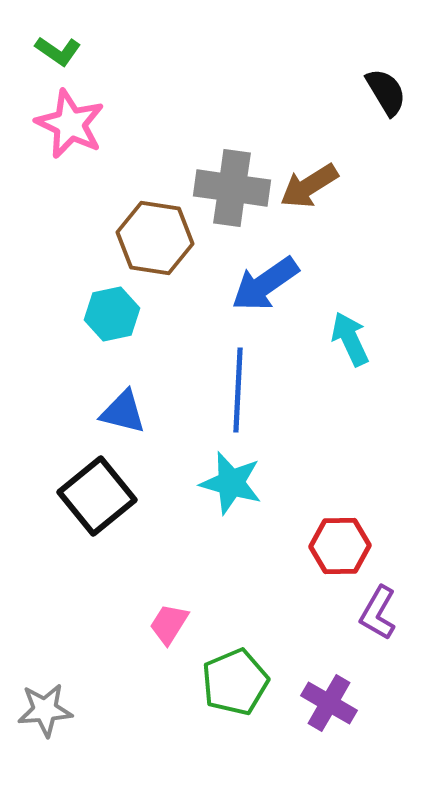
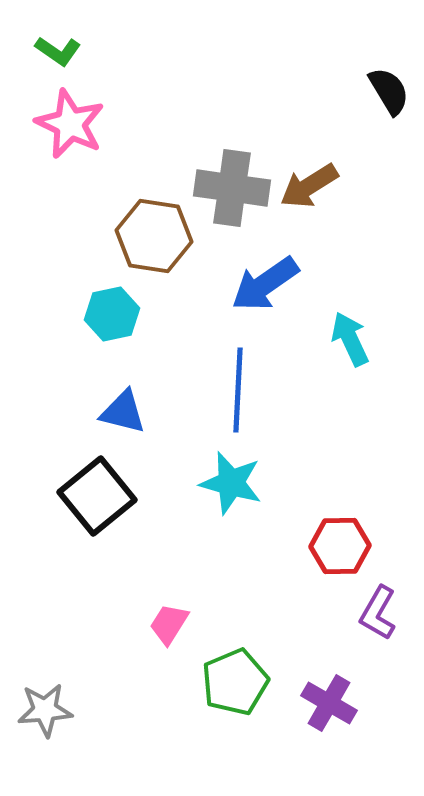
black semicircle: moved 3 px right, 1 px up
brown hexagon: moved 1 px left, 2 px up
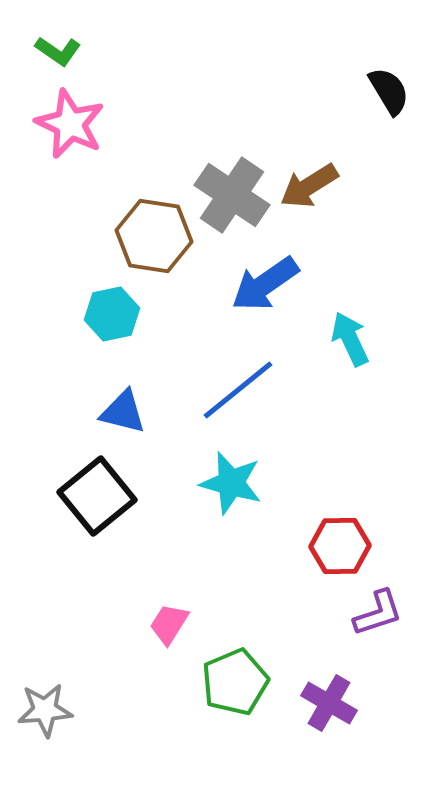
gray cross: moved 7 px down; rotated 26 degrees clockwise
blue line: rotated 48 degrees clockwise
purple L-shape: rotated 138 degrees counterclockwise
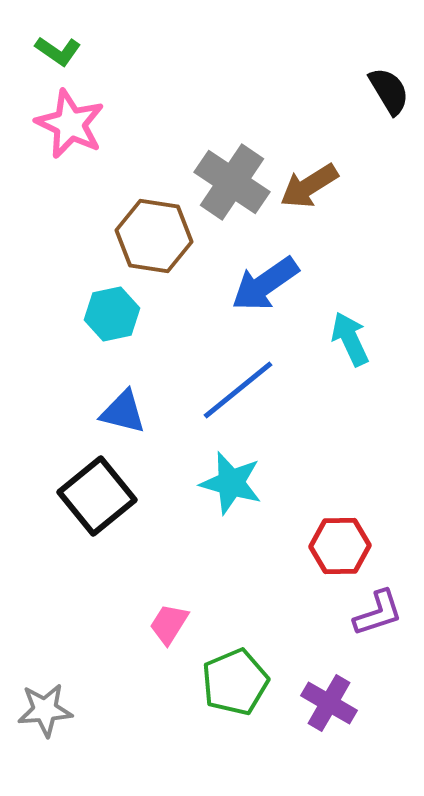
gray cross: moved 13 px up
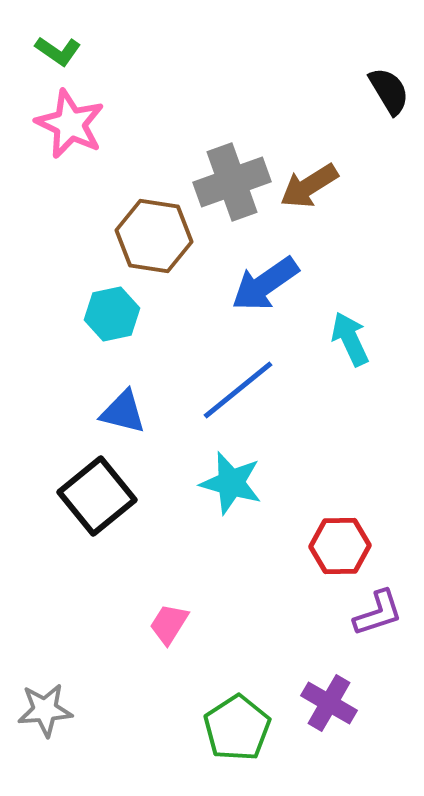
gray cross: rotated 36 degrees clockwise
green pentagon: moved 2 px right, 46 px down; rotated 10 degrees counterclockwise
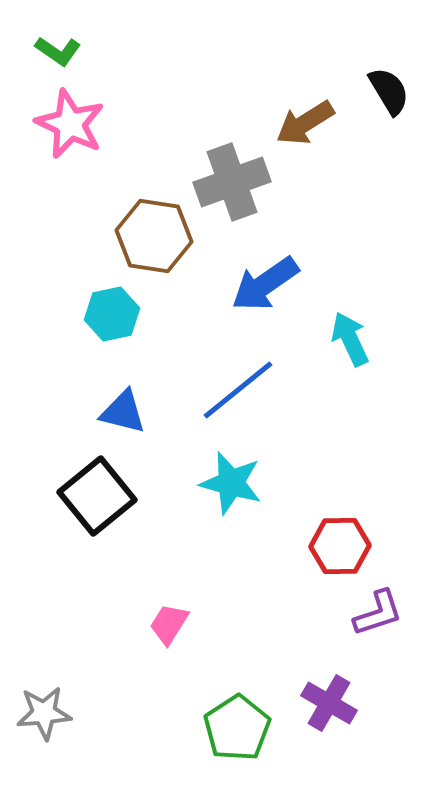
brown arrow: moved 4 px left, 63 px up
gray star: moved 1 px left, 3 px down
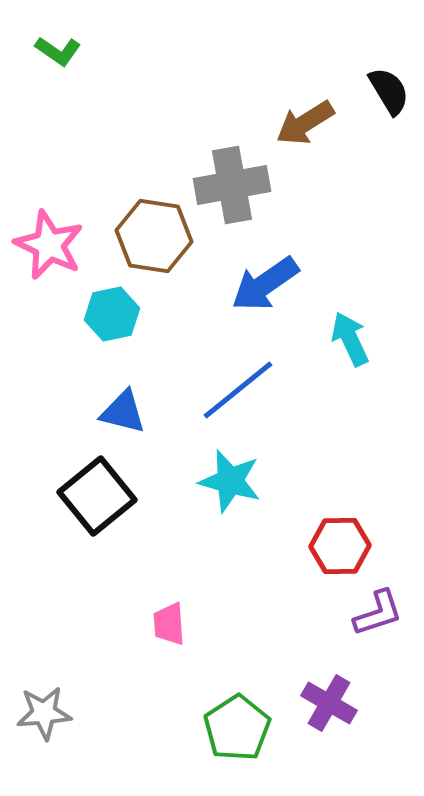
pink star: moved 21 px left, 121 px down
gray cross: moved 3 px down; rotated 10 degrees clockwise
cyan star: moved 1 px left, 2 px up
pink trapezoid: rotated 36 degrees counterclockwise
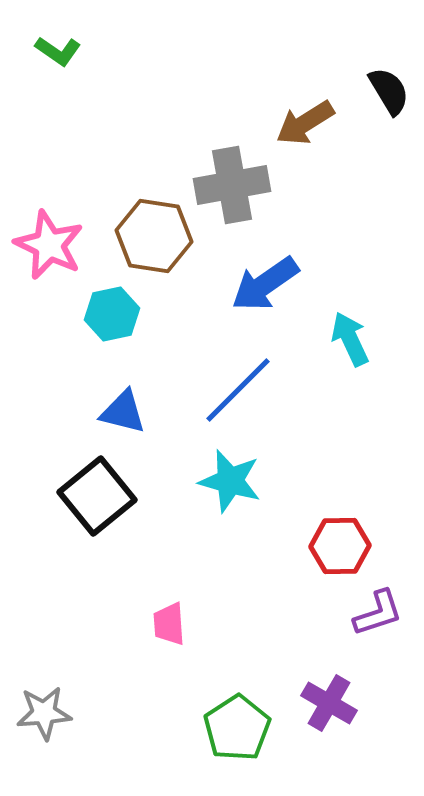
blue line: rotated 6 degrees counterclockwise
